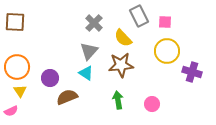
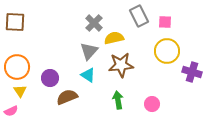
yellow semicircle: moved 9 px left; rotated 120 degrees clockwise
cyan triangle: moved 2 px right, 2 px down
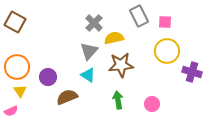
brown square: rotated 25 degrees clockwise
purple circle: moved 2 px left, 1 px up
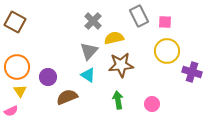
gray cross: moved 1 px left, 2 px up
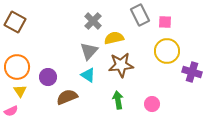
gray rectangle: moved 1 px right, 1 px up
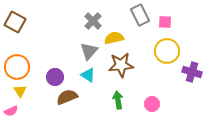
purple circle: moved 7 px right
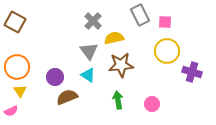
gray triangle: rotated 18 degrees counterclockwise
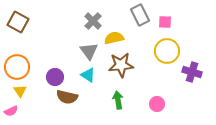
brown square: moved 3 px right
brown semicircle: rotated 145 degrees counterclockwise
pink circle: moved 5 px right
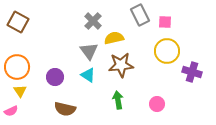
brown semicircle: moved 2 px left, 12 px down
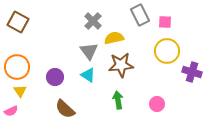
brown semicircle: rotated 30 degrees clockwise
